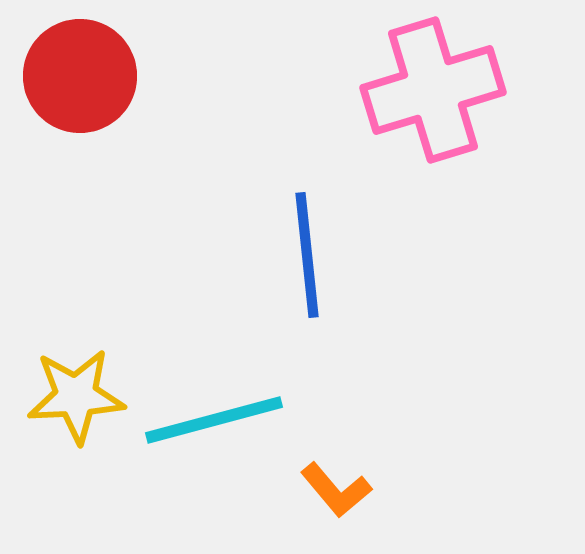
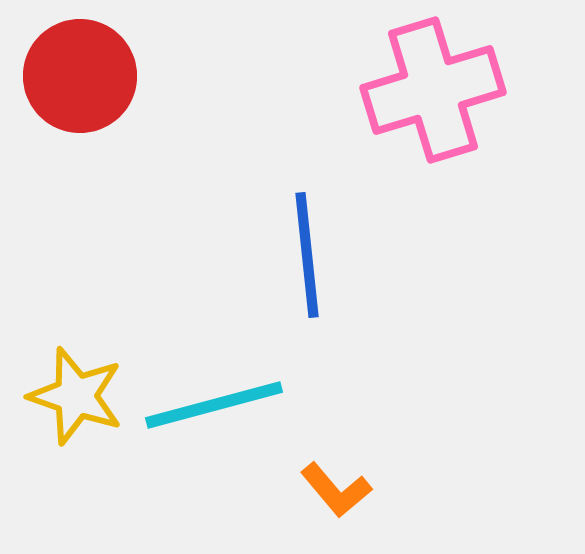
yellow star: rotated 22 degrees clockwise
cyan line: moved 15 px up
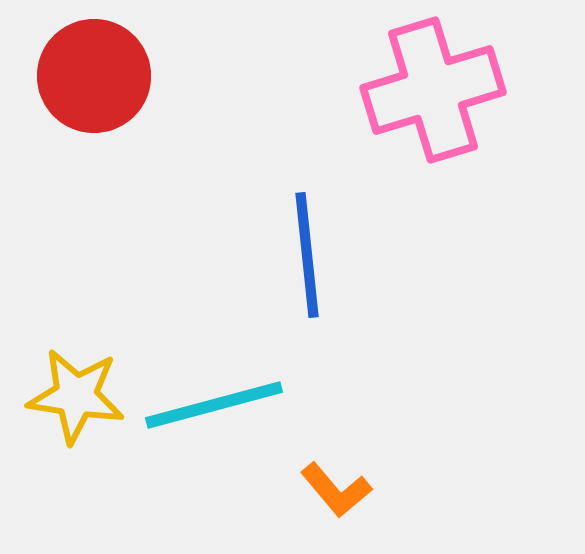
red circle: moved 14 px right
yellow star: rotated 10 degrees counterclockwise
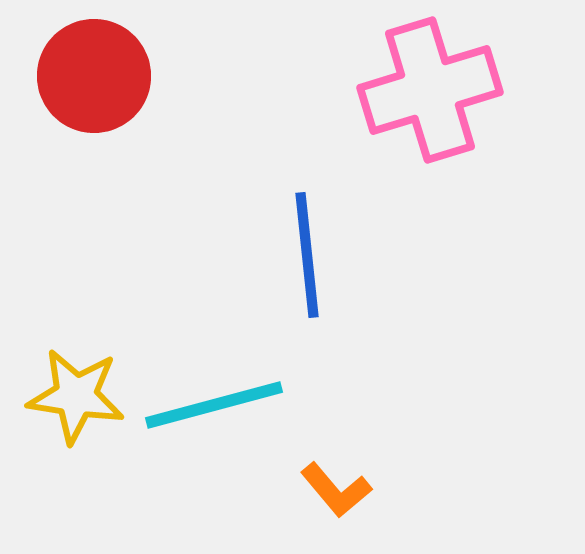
pink cross: moved 3 px left
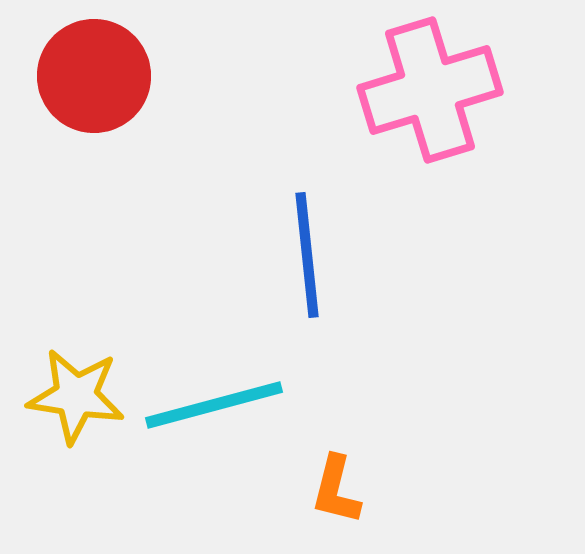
orange L-shape: rotated 54 degrees clockwise
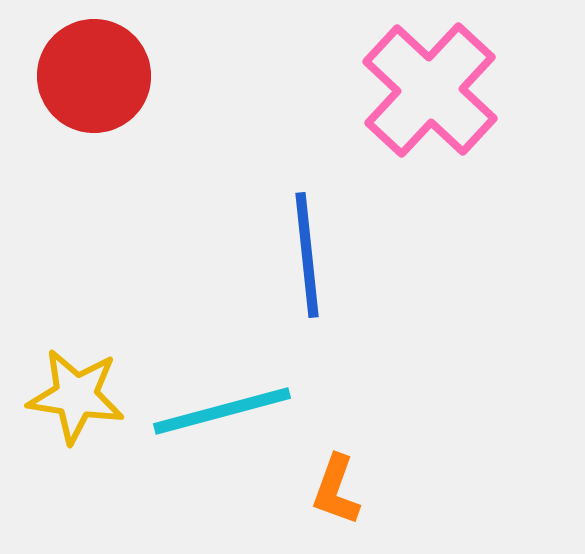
pink cross: rotated 30 degrees counterclockwise
cyan line: moved 8 px right, 6 px down
orange L-shape: rotated 6 degrees clockwise
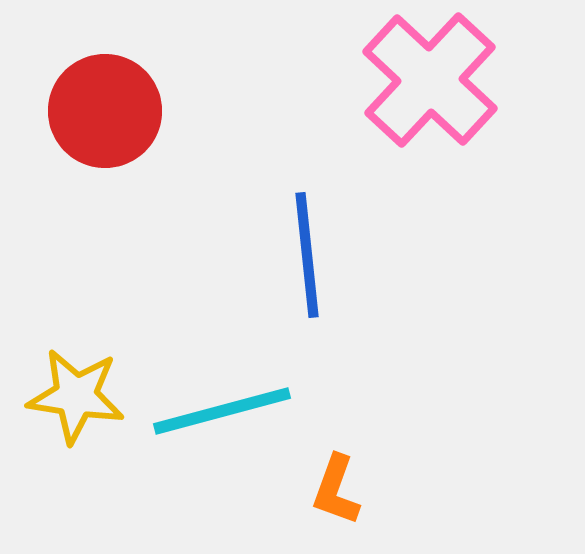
red circle: moved 11 px right, 35 px down
pink cross: moved 10 px up
